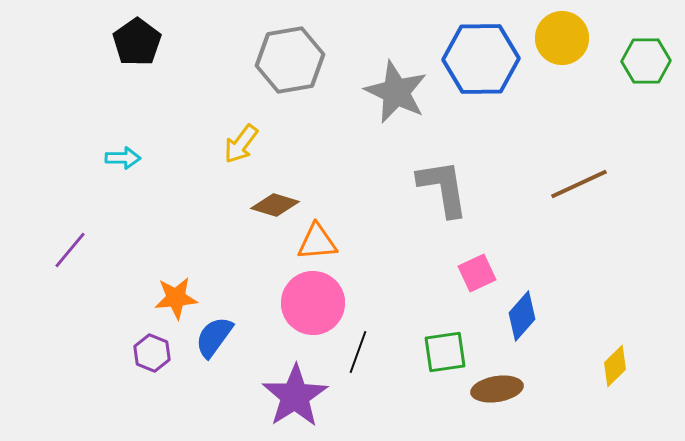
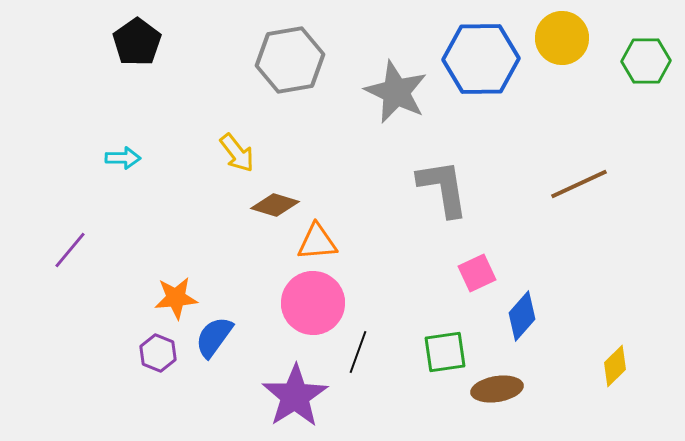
yellow arrow: moved 4 px left, 9 px down; rotated 75 degrees counterclockwise
purple hexagon: moved 6 px right
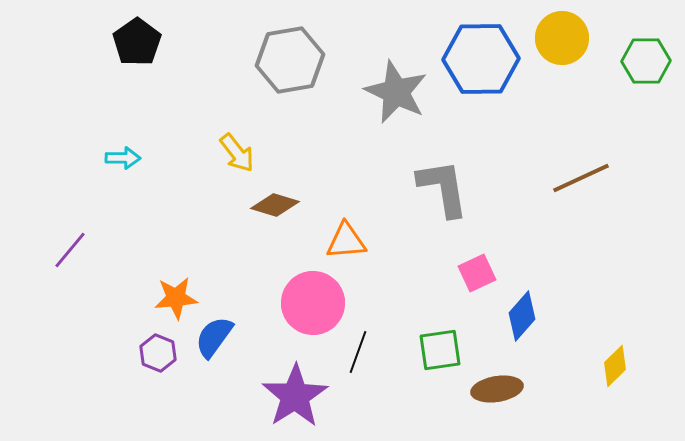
brown line: moved 2 px right, 6 px up
orange triangle: moved 29 px right, 1 px up
green square: moved 5 px left, 2 px up
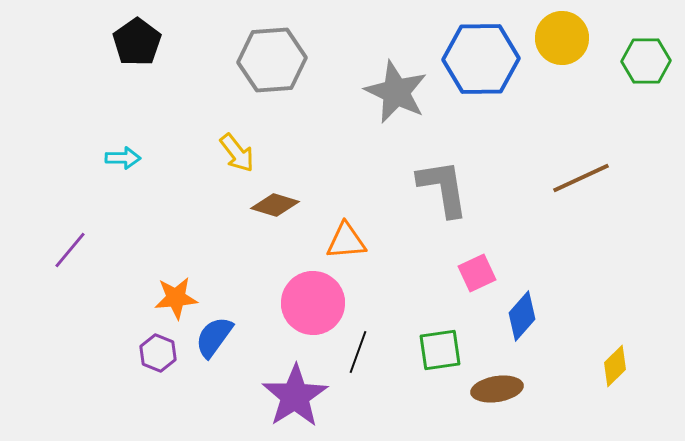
gray hexagon: moved 18 px left; rotated 6 degrees clockwise
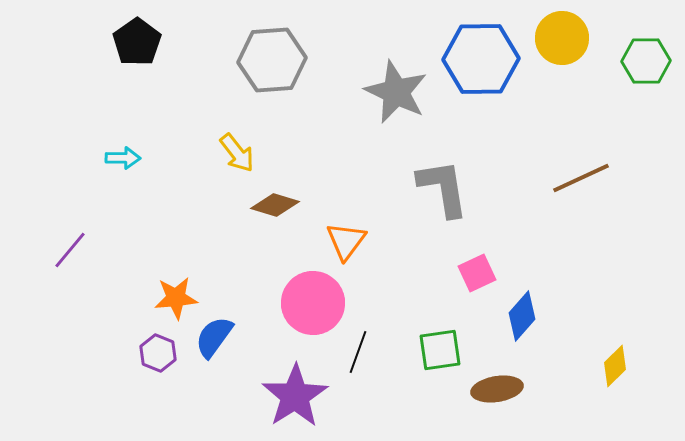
orange triangle: rotated 48 degrees counterclockwise
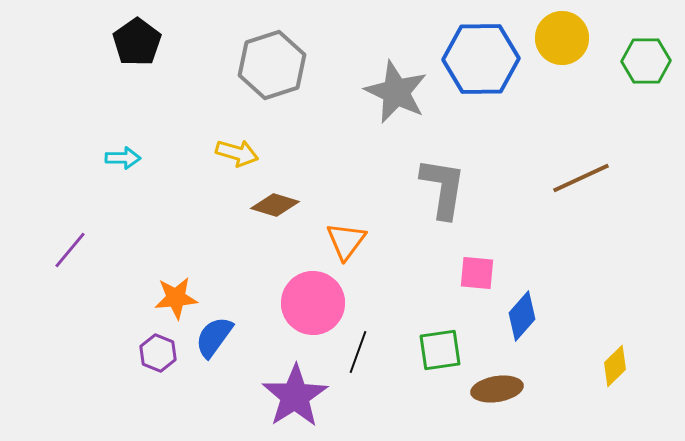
gray hexagon: moved 5 px down; rotated 14 degrees counterclockwise
yellow arrow: rotated 36 degrees counterclockwise
gray L-shape: rotated 18 degrees clockwise
pink square: rotated 30 degrees clockwise
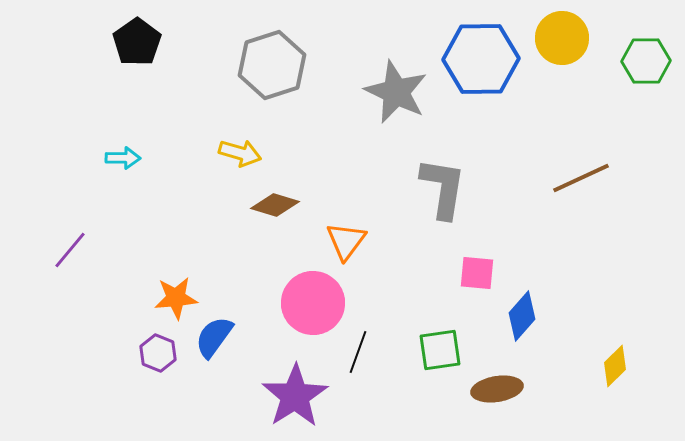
yellow arrow: moved 3 px right
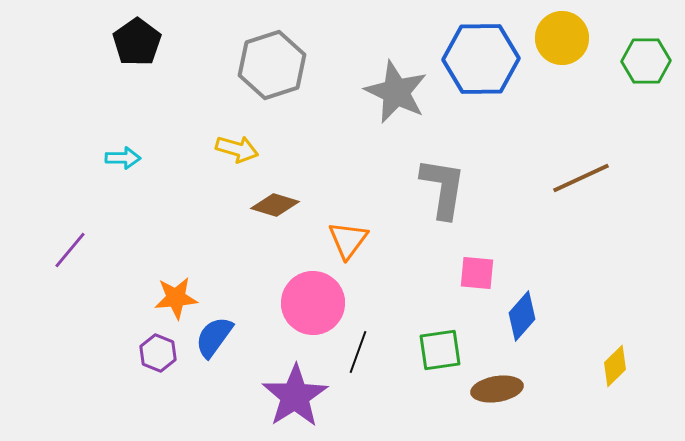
yellow arrow: moved 3 px left, 4 px up
orange triangle: moved 2 px right, 1 px up
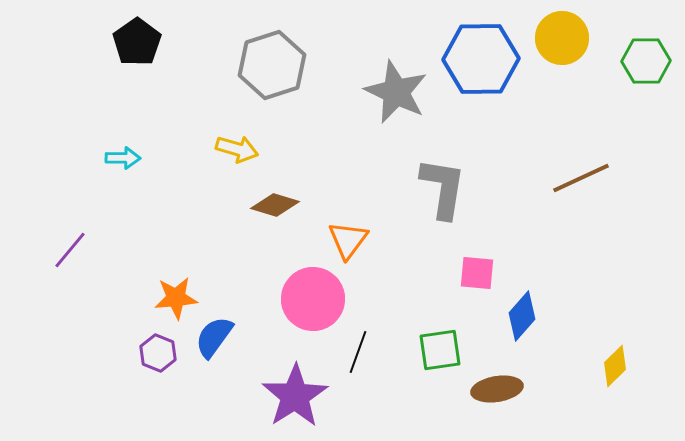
pink circle: moved 4 px up
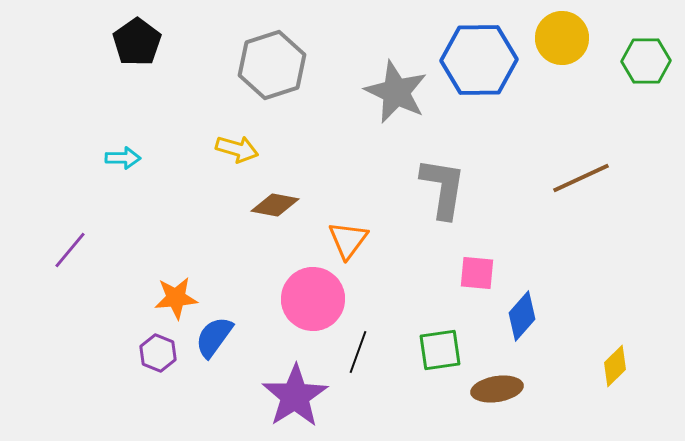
blue hexagon: moved 2 px left, 1 px down
brown diamond: rotated 6 degrees counterclockwise
